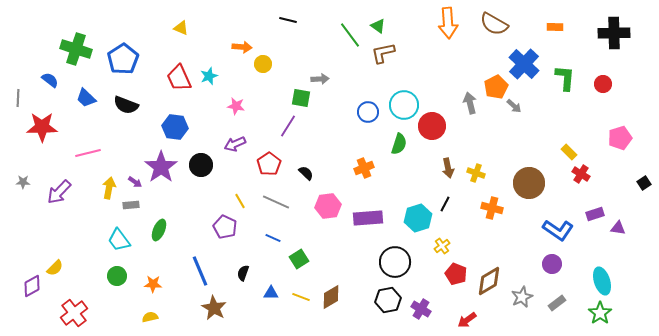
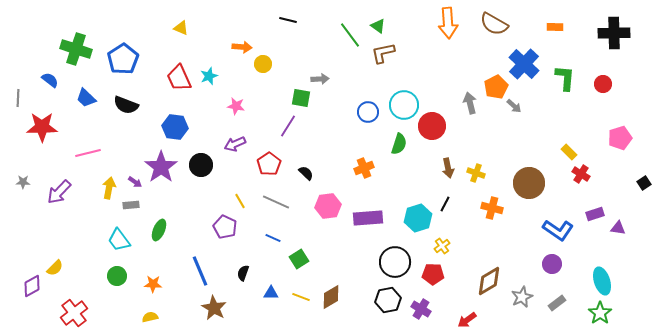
red pentagon at (456, 274): moved 23 px left; rotated 20 degrees counterclockwise
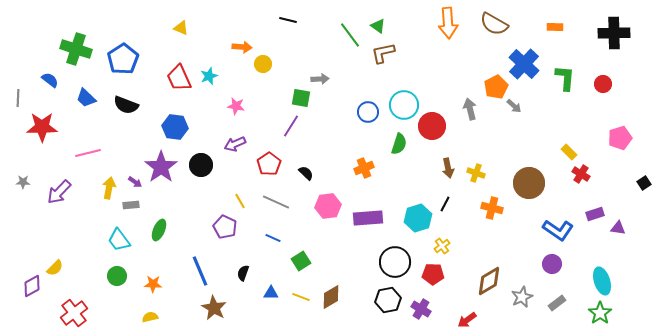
gray arrow at (470, 103): moved 6 px down
purple line at (288, 126): moved 3 px right
green square at (299, 259): moved 2 px right, 2 px down
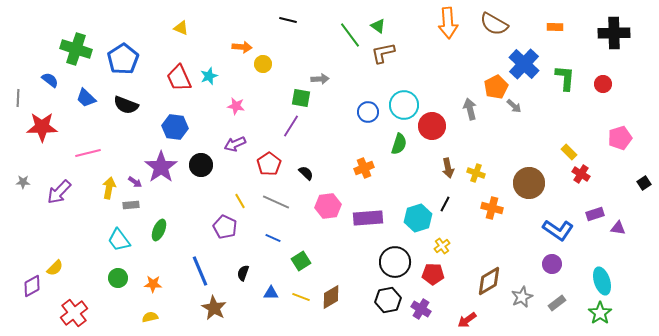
green circle at (117, 276): moved 1 px right, 2 px down
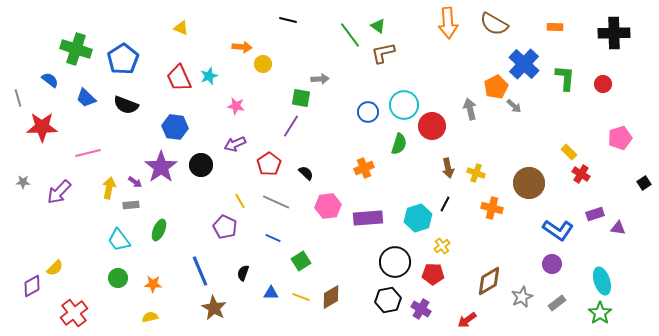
gray line at (18, 98): rotated 18 degrees counterclockwise
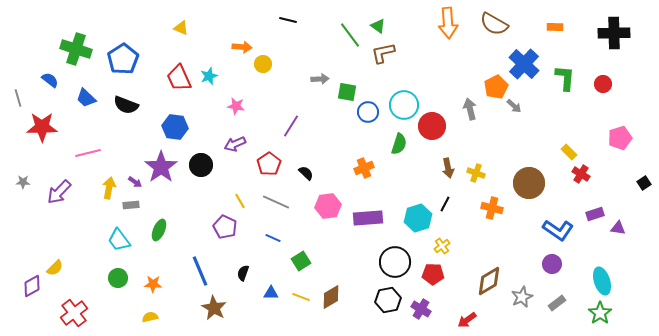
green square at (301, 98): moved 46 px right, 6 px up
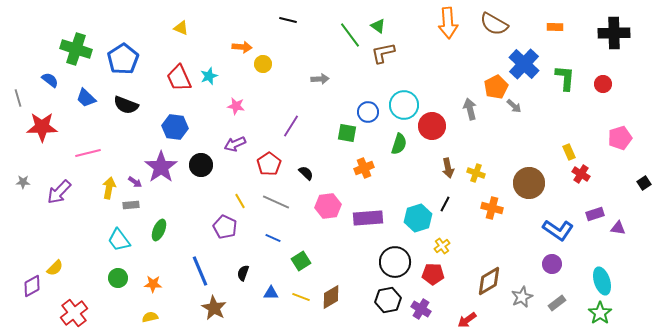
green square at (347, 92): moved 41 px down
yellow rectangle at (569, 152): rotated 21 degrees clockwise
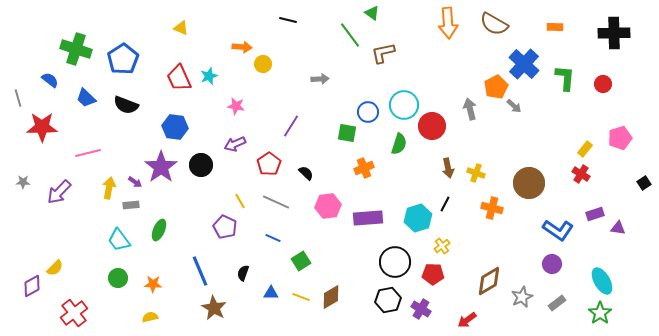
green triangle at (378, 26): moved 6 px left, 13 px up
yellow rectangle at (569, 152): moved 16 px right, 3 px up; rotated 63 degrees clockwise
cyan ellipse at (602, 281): rotated 12 degrees counterclockwise
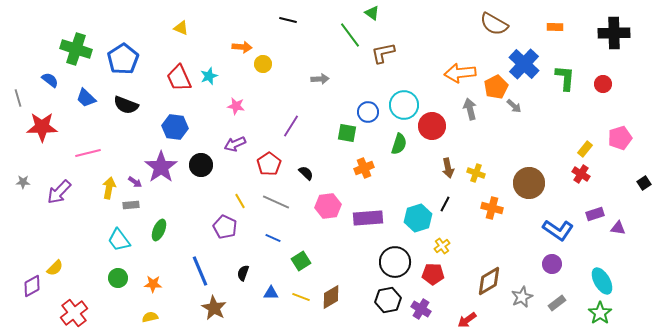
orange arrow at (448, 23): moved 12 px right, 50 px down; rotated 88 degrees clockwise
